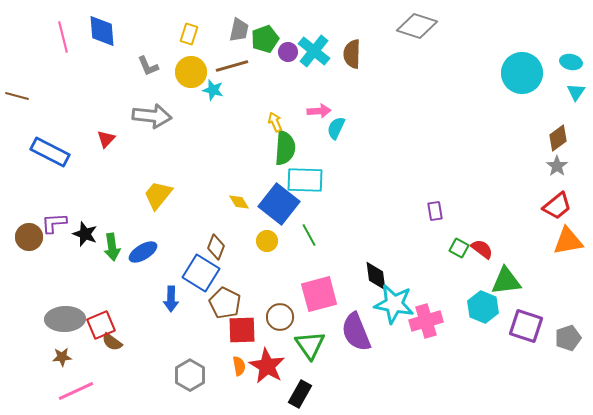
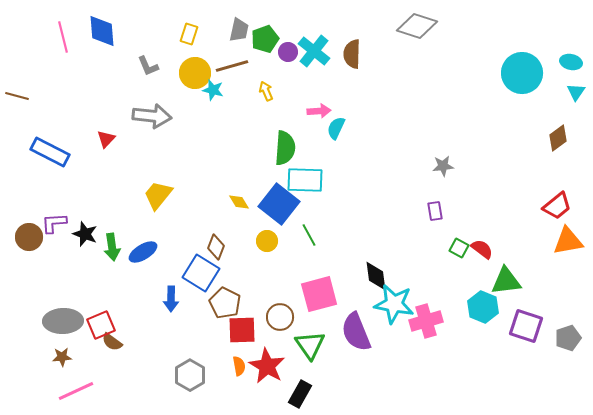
yellow circle at (191, 72): moved 4 px right, 1 px down
yellow arrow at (275, 122): moved 9 px left, 31 px up
gray star at (557, 166): moved 114 px left; rotated 30 degrees clockwise
gray ellipse at (65, 319): moved 2 px left, 2 px down
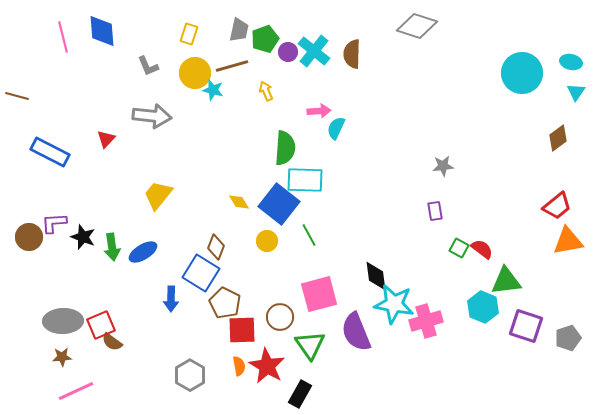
black star at (85, 234): moved 2 px left, 3 px down
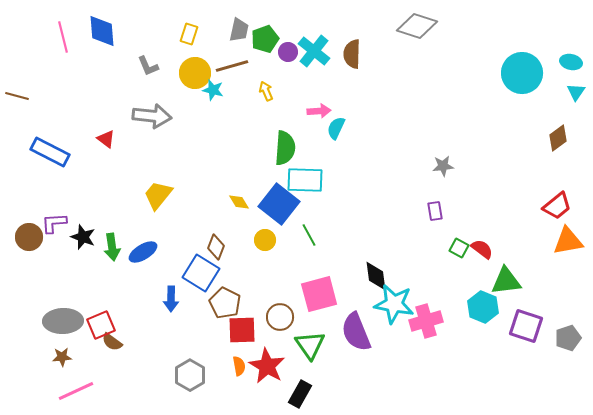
red triangle at (106, 139): rotated 36 degrees counterclockwise
yellow circle at (267, 241): moved 2 px left, 1 px up
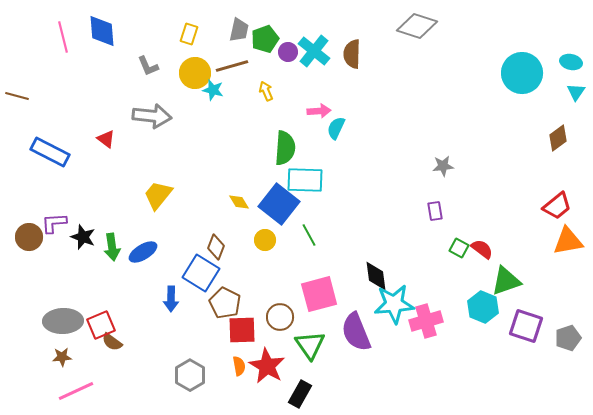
green triangle at (506, 281): rotated 12 degrees counterclockwise
cyan star at (394, 304): rotated 15 degrees counterclockwise
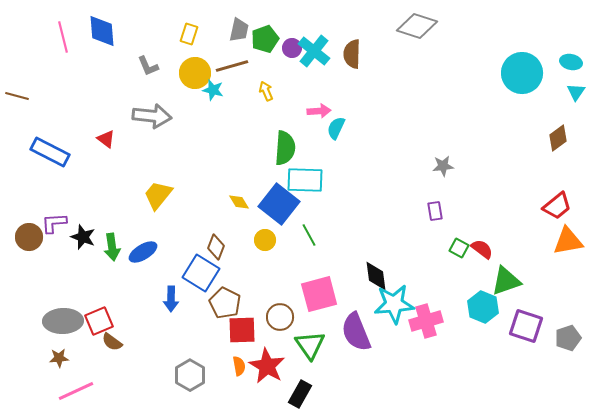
purple circle at (288, 52): moved 4 px right, 4 px up
red square at (101, 325): moved 2 px left, 4 px up
brown star at (62, 357): moved 3 px left, 1 px down
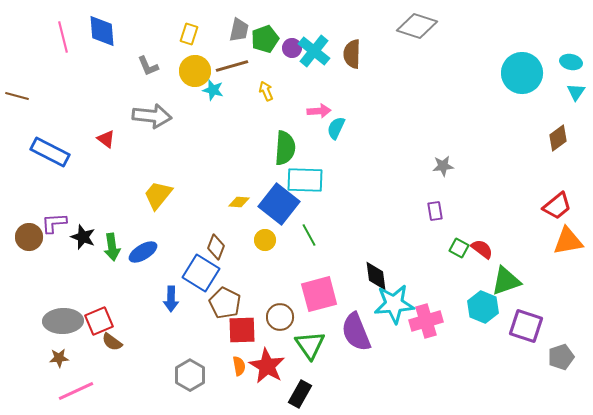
yellow circle at (195, 73): moved 2 px up
yellow diamond at (239, 202): rotated 55 degrees counterclockwise
gray pentagon at (568, 338): moved 7 px left, 19 px down
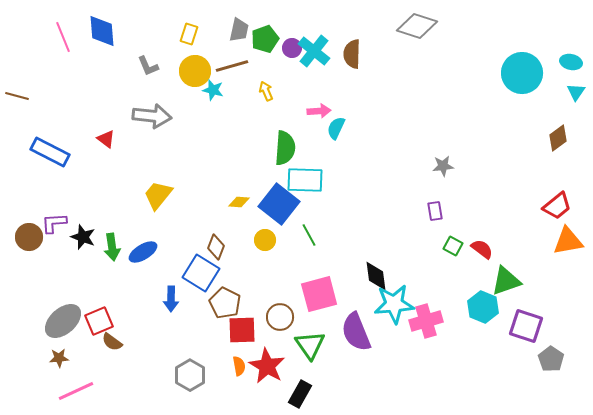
pink line at (63, 37): rotated 8 degrees counterclockwise
green square at (459, 248): moved 6 px left, 2 px up
gray ellipse at (63, 321): rotated 39 degrees counterclockwise
gray pentagon at (561, 357): moved 10 px left, 2 px down; rotated 20 degrees counterclockwise
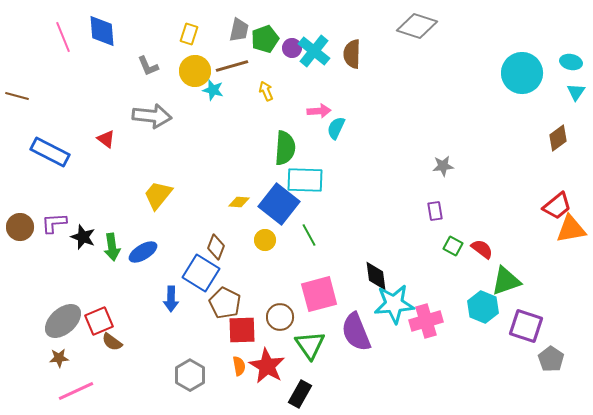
brown circle at (29, 237): moved 9 px left, 10 px up
orange triangle at (568, 241): moved 3 px right, 12 px up
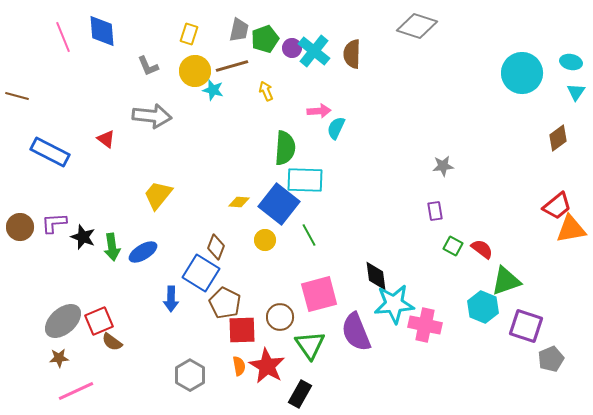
pink cross at (426, 321): moved 1 px left, 4 px down; rotated 28 degrees clockwise
gray pentagon at (551, 359): rotated 15 degrees clockwise
